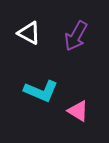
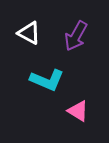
cyan L-shape: moved 6 px right, 11 px up
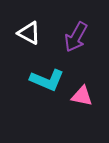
purple arrow: moved 1 px down
pink triangle: moved 4 px right, 15 px up; rotated 20 degrees counterclockwise
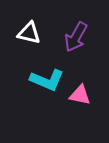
white triangle: rotated 15 degrees counterclockwise
pink triangle: moved 2 px left, 1 px up
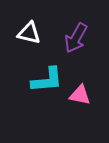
purple arrow: moved 1 px down
cyan L-shape: rotated 28 degrees counterclockwise
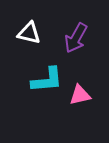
pink triangle: rotated 25 degrees counterclockwise
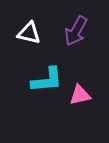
purple arrow: moved 7 px up
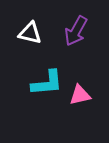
white triangle: moved 1 px right
cyan L-shape: moved 3 px down
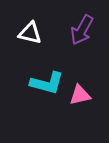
purple arrow: moved 6 px right, 1 px up
cyan L-shape: rotated 20 degrees clockwise
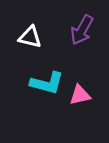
white triangle: moved 4 px down
